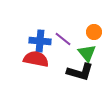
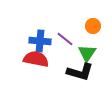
orange circle: moved 1 px left, 6 px up
purple line: moved 2 px right
green triangle: rotated 12 degrees clockwise
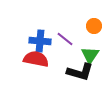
orange circle: moved 1 px right
green triangle: moved 3 px right, 2 px down
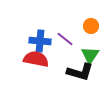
orange circle: moved 3 px left
